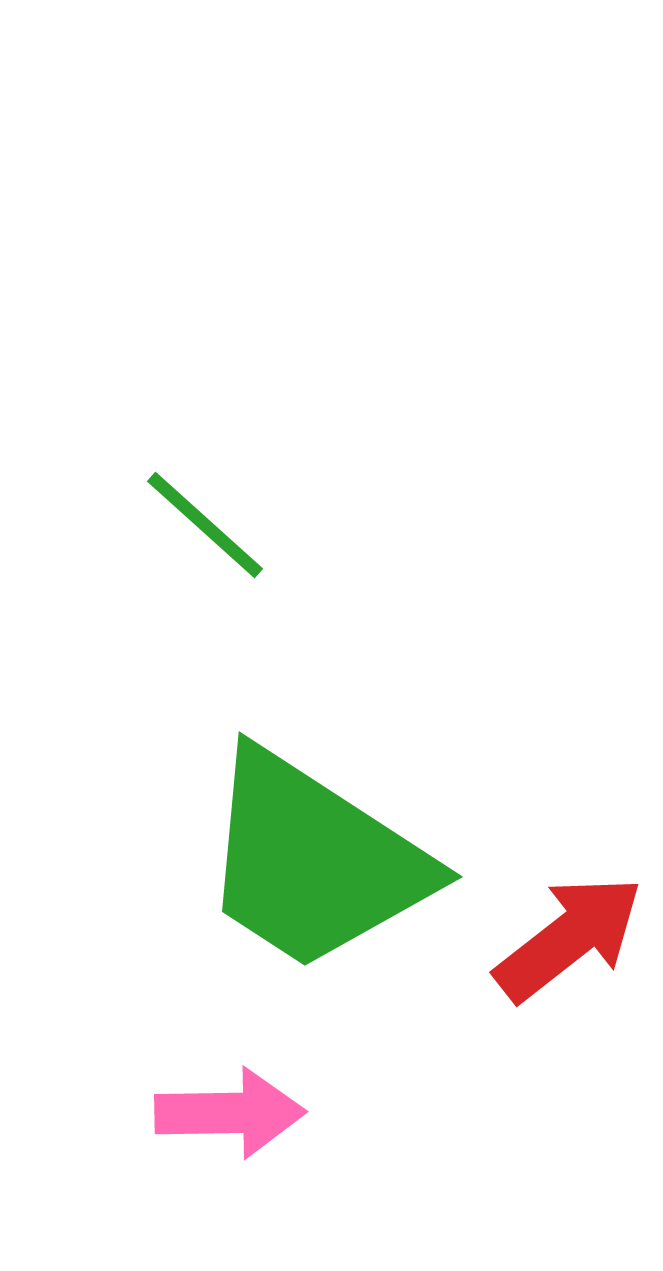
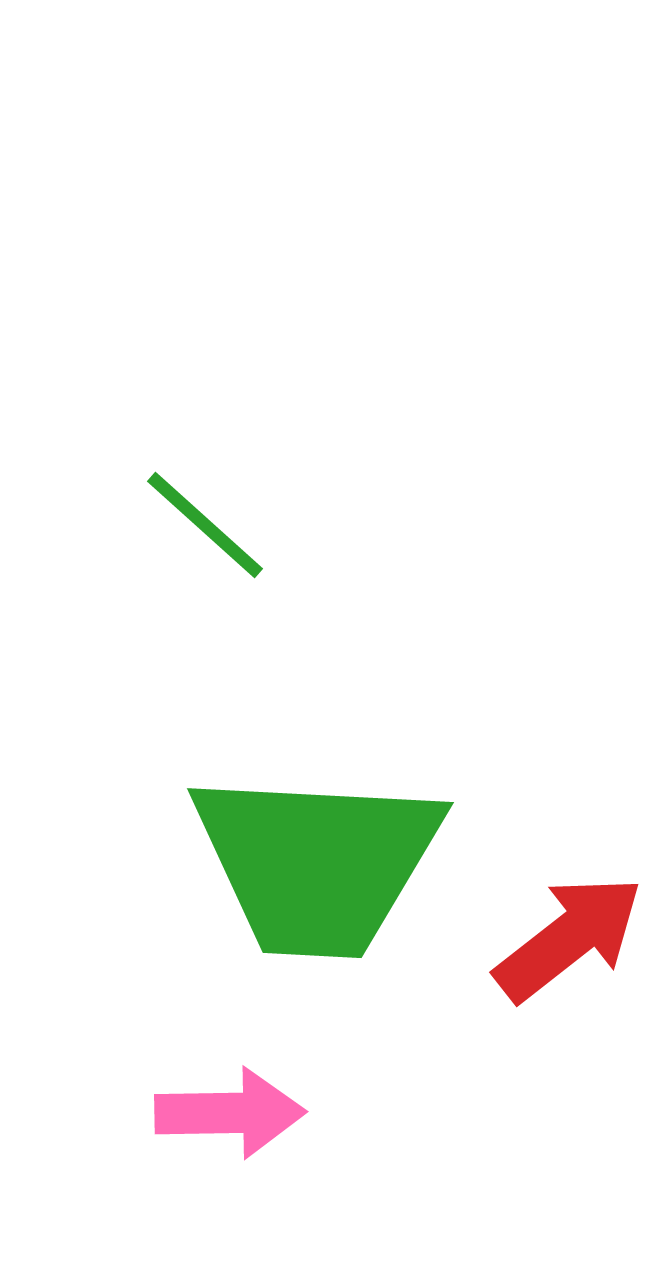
green trapezoid: moved 3 px right, 2 px down; rotated 30 degrees counterclockwise
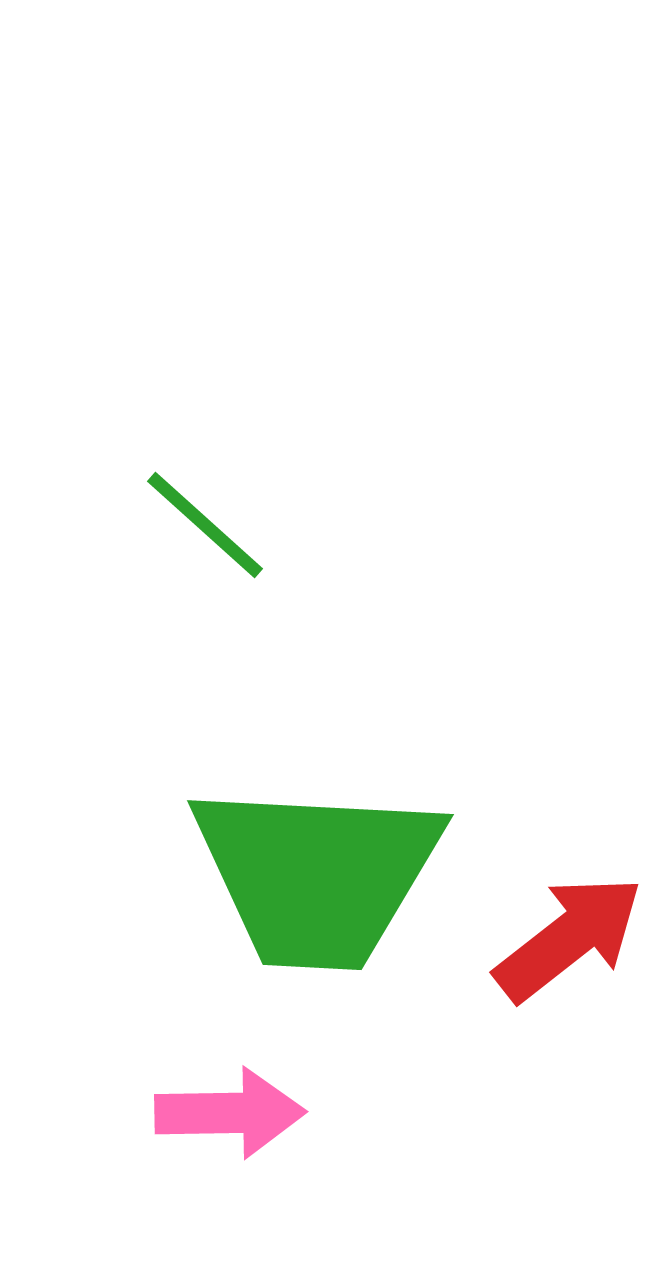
green trapezoid: moved 12 px down
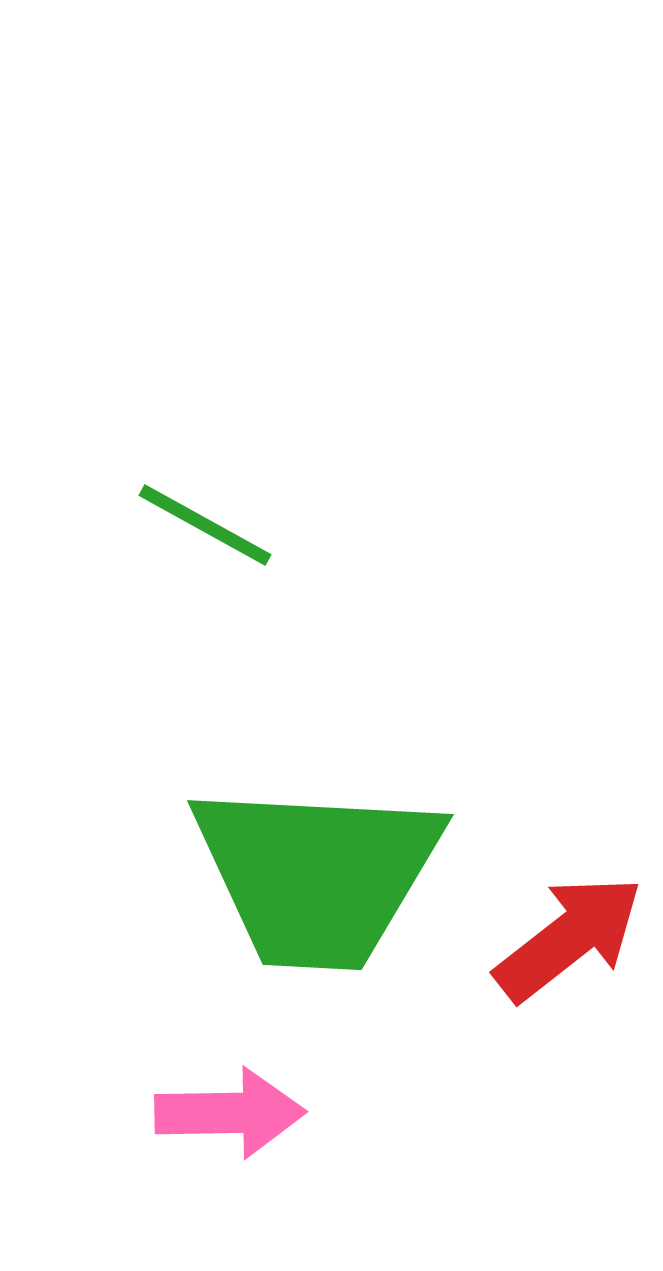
green line: rotated 13 degrees counterclockwise
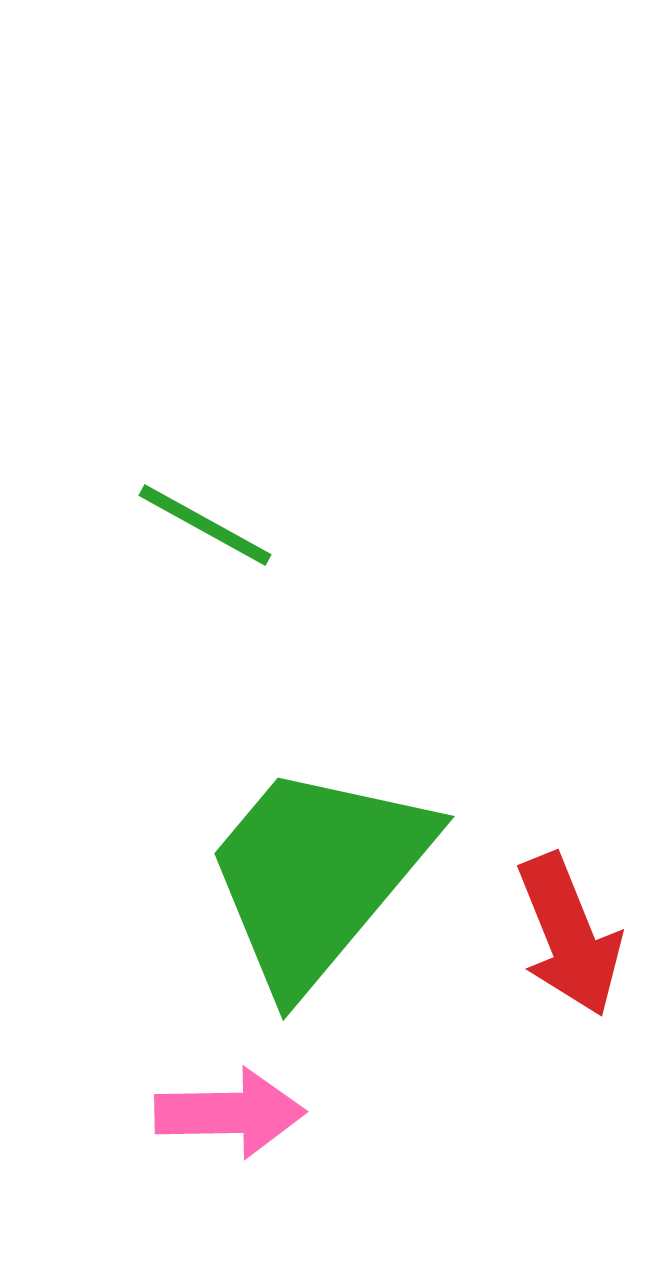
green trapezoid: rotated 127 degrees clockwise
red arrow: moved 3 px up; rotated 106 degrees clockwise
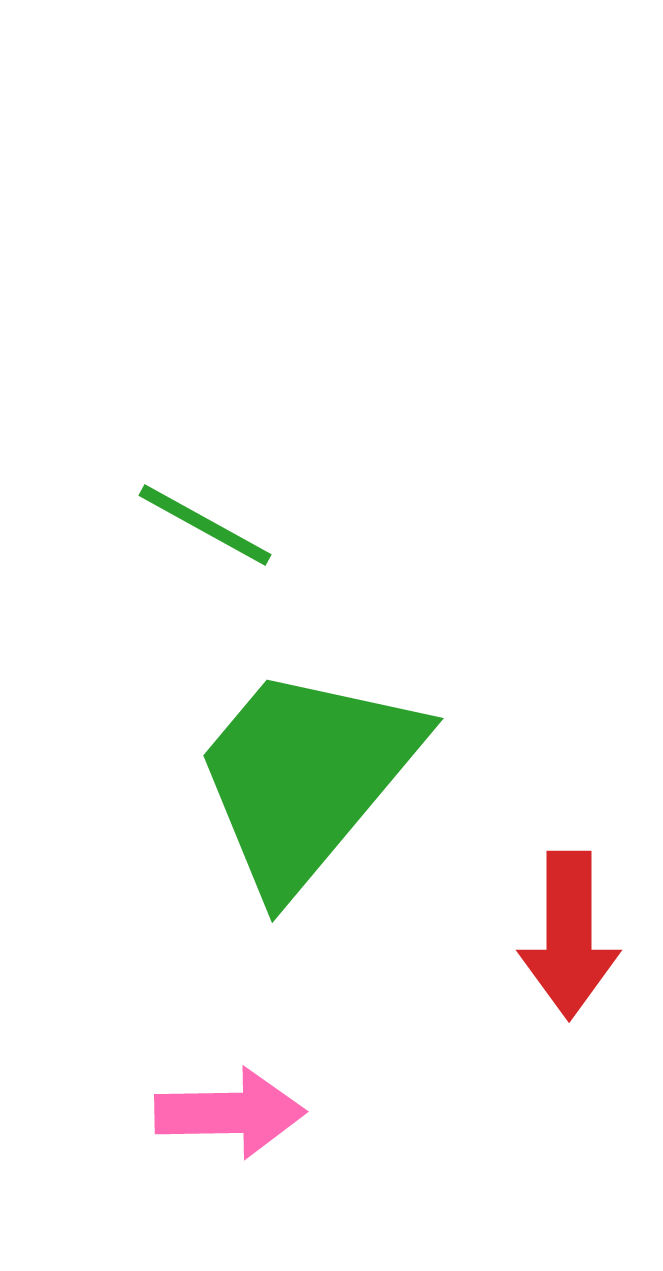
green trapezoid: moved 11 px left, 98 px up
red arrow: rotated 22 degrees clockwise
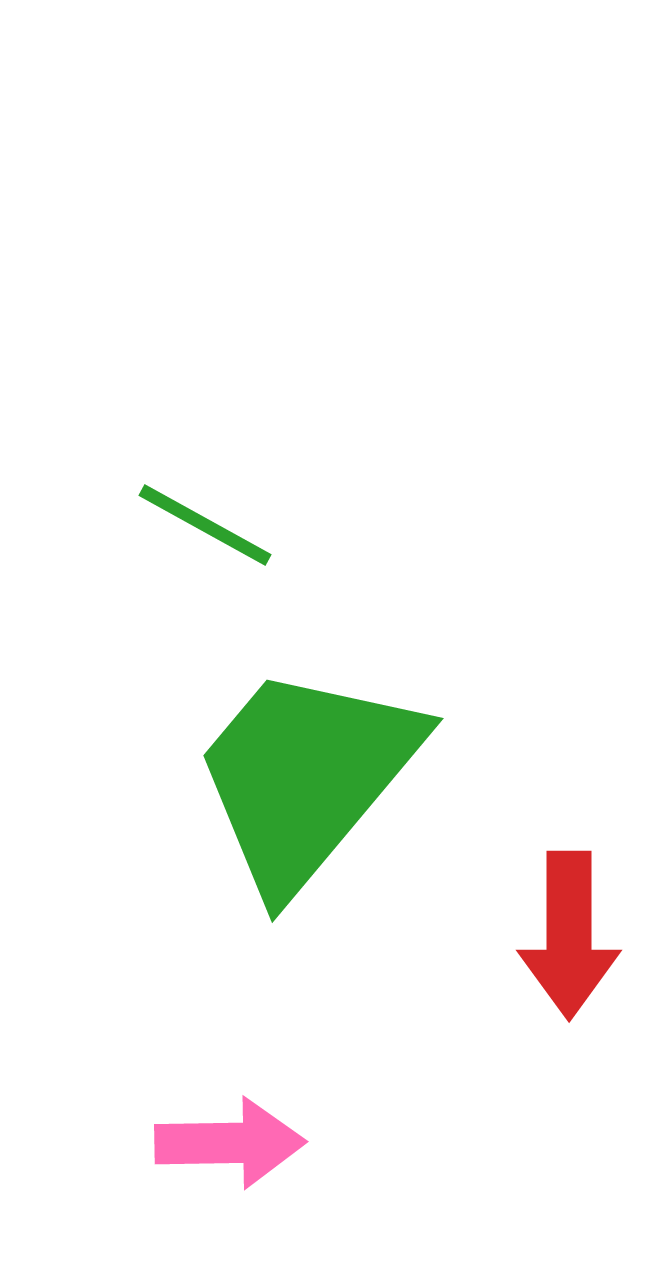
pink arrow: moved 30 px down
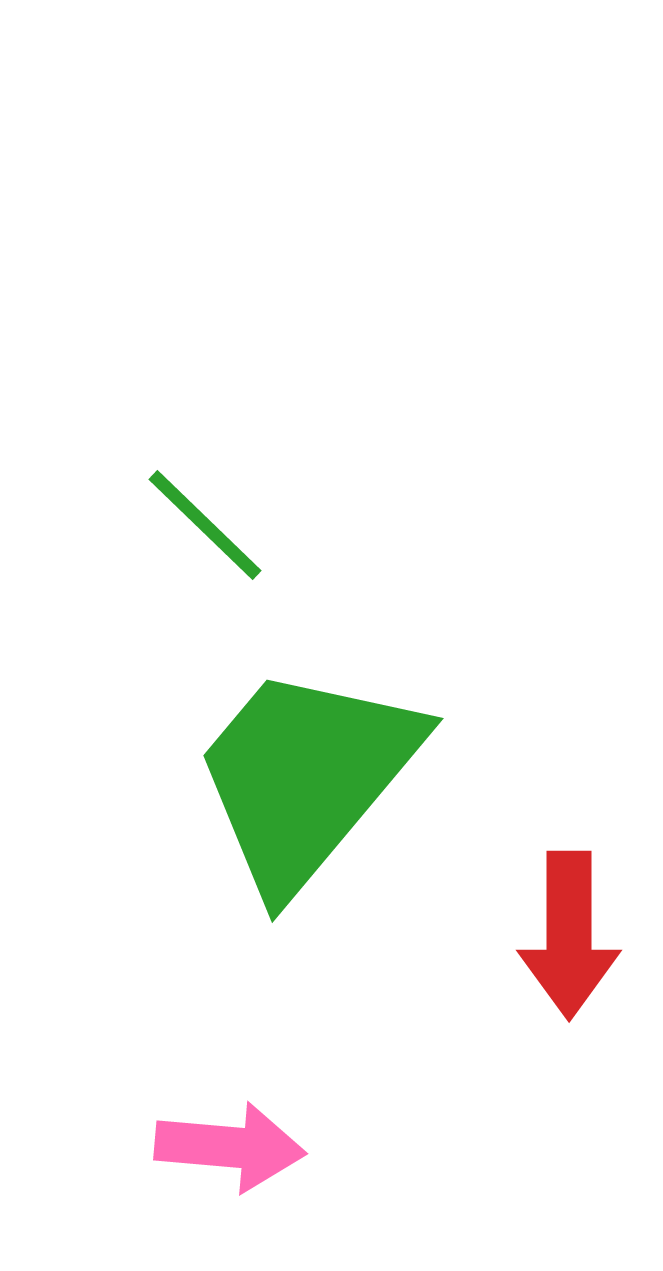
green line: rotated 15 degrees clockwise
pink arrow: moved 4 px down; rotated 6 degrees clockwise
